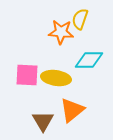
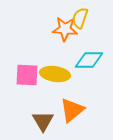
yellow semicircle: moved 1 px up
orange star: moved 4 px right, 3 px up
yellow ellipse: moved 1 px left, 4 px up
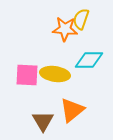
yellow semicircle: moved 1 px right, 1 px down
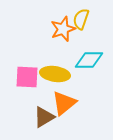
orange star: moved 2 px left; rotated 25 degrees counterclockwise
pink square: moved 2 px down
orange triangle: moved 8 px left, 7 px up
brown triangle: moved 1 px right, 4 px up; rotated 30 degrees clockwise
